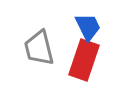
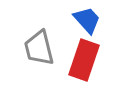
blue trapezoid: moved 1 px left, 7 px up; rotated 16 degrees counterclockwise
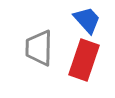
gray trapezoid: rotated 15 degrees clockwise
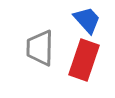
gray trapezoid: moved 1 px right
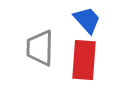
red rectangle: rotated 15 degrees counterclockwise
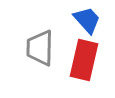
red rectangle: rotated 9 degrees clockwise
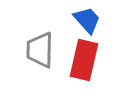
gray trapezoid: moved 2 px down
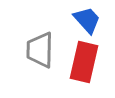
red rectangle: moved 2 px down
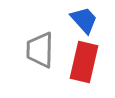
blue trapezoid: moved 3 px left
